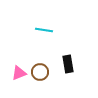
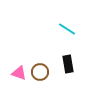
cyan line: moved 23 px right, 1 px up; rotated 24 degrees clockwise
pink triangle: rotated 42 degrees clockwise
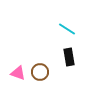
black rectangle: moved 1 px right, 7 px up
pink triangle: moved 1 px left
